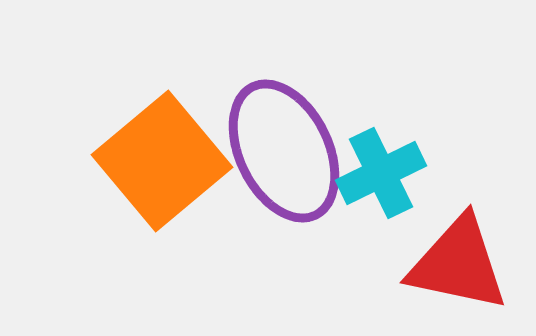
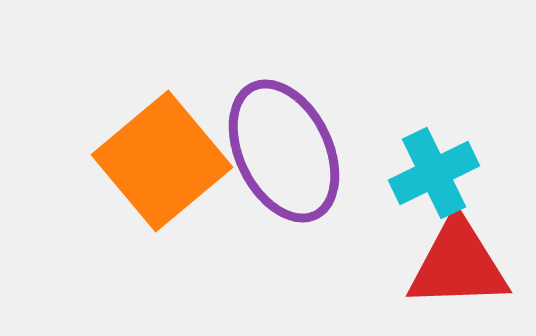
cyan cross: moved 53 px right
red triangle: rotated 14 degrees counterclockwise
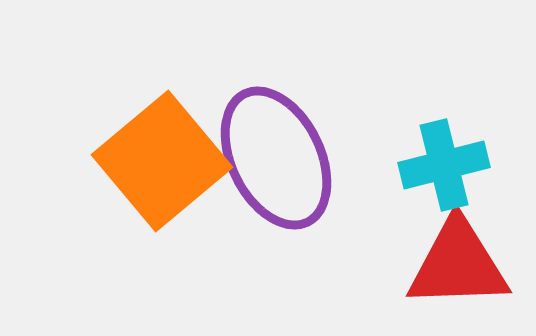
purple ellipse: moved 8 px left, 7 px down
cyan cross: moved 10 px right, 8 px up; rotated 12 degrees clockwise
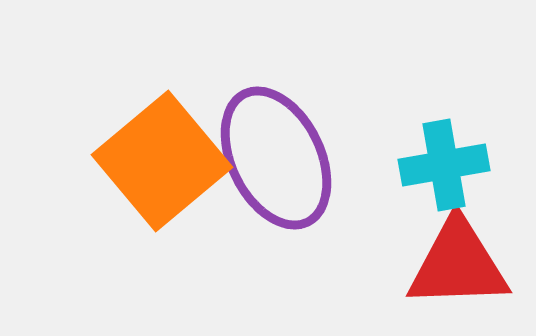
cyan cross: rotated 4 degrees clockwise
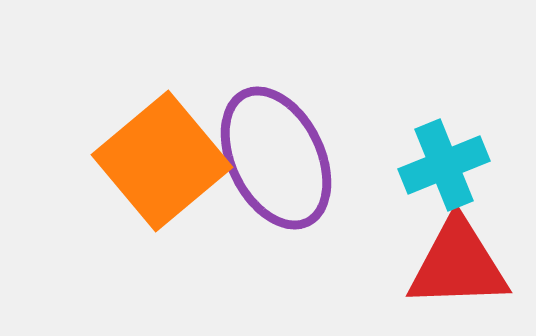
cyan cross: rotated 12 degrees counterclockwise
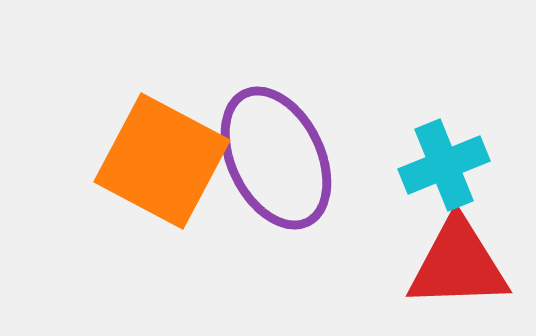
orange square: rotated 22 degrees counterclockwise
